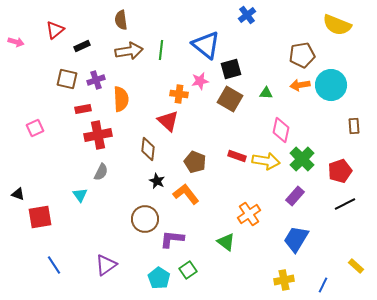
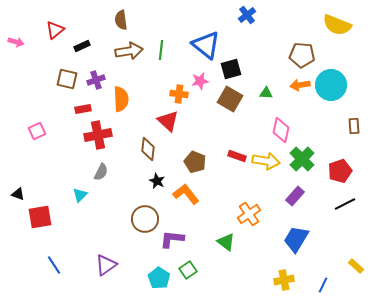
brown pentagon at (302, 55): rotated 15 degrees clockwise
pink square at (35, 128): moved 2 px right, 3 px down
cyan triangle at (80, 195): rotated 21 degrees clockwise
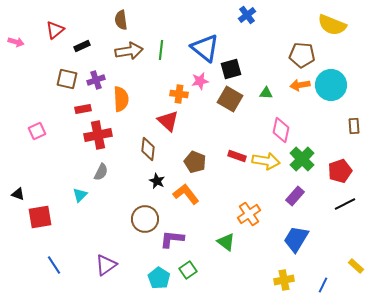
yellow semicircle at (337, 25): moved 5 px left
blue triangle at (206, 45): moved 1 px left, 3 px down
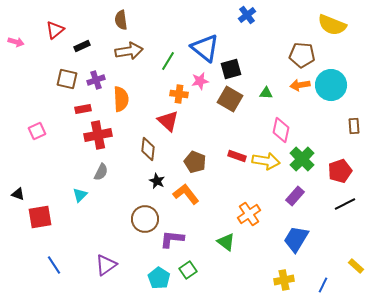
green line at (161, 50): moved 7 px right, 11 px down; rotated 24 degrees clockwise
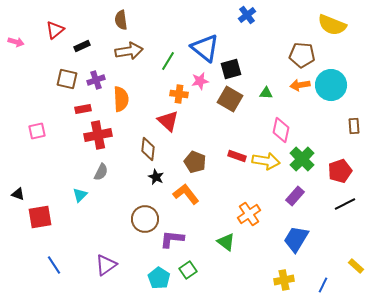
pink square at (37, 131): rotated 12 degrees clockwise
black star at (157, 181): moved 1 px left, 4 px up
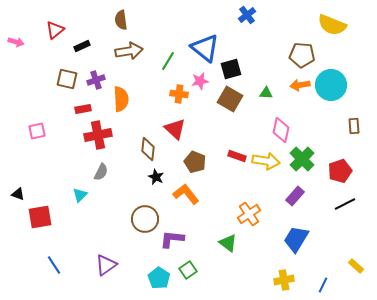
red triangle at (168, 121): moved 7 px right, 8 px down
green triangle at (226, 242): moved 2 px right, 1 px down
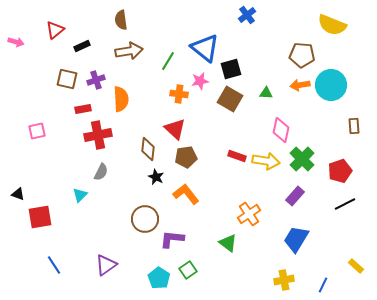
brown pentagon at (195, 162): moved 9 px left, 5 px up; rotated 30 degrees counterclockwise
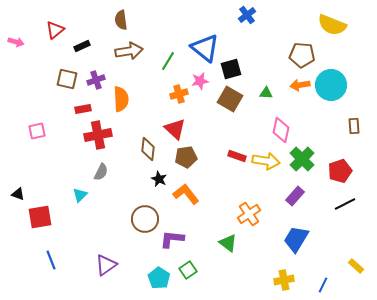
orange cross at (179, 94): rotated 24 degrees counterclockwise
black star at (156, 177): moved 3 px right, 2 px down
blue line at (54, 265): moved 3 px left, 5 px up; rotated 12 degrees clockwise
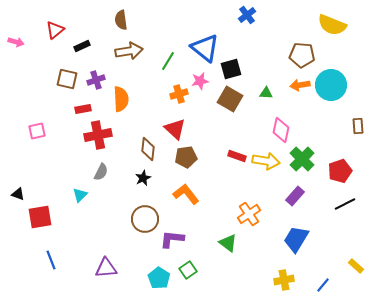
brown rectangle at (354, 126): moved 4 px right
black star at (159, 179): moved 16 px left, 1 px up; rotated 21 degrees clockwise
purple triangle at (106, 265): moved 3 px down; rotated 30 degrees clockwise
blue line at (323, 285): rotated 14 degrees clockwise
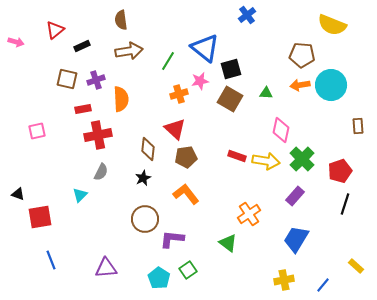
black line at (345, 204): rotated 45 degrees counterclockwise
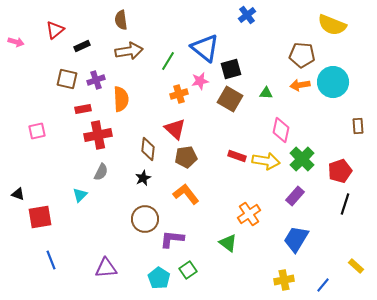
cyan circle at (331, 85): moved 2 px right, 3 px up
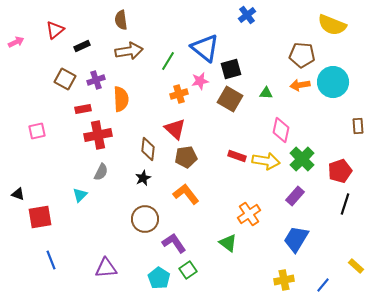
pink arrow at (16, 42): rotated 42 degrees counterclockwise
brown square at (67, 79): moved 2 px left; rotated 15 degrees clockwise
purple L-shape at (172, 239): moved 2 px right, 4 px down; rotated 50 degrees clockwise
